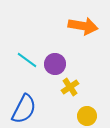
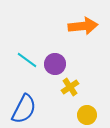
orange arrow: rotated 16 degrees counterclockwise
yellow circle: moved 1 px up
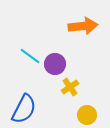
cyan line: moved 3 px right, 4 px up
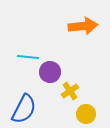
cyan line: moved 2 px left, 1 px down; rotated 30 degrees counterclockwise
purple circle: moved 5 px left, 8 px down
yellow cross: moved 4 px down
yellow circle: moved 1 px left, 1 px up
